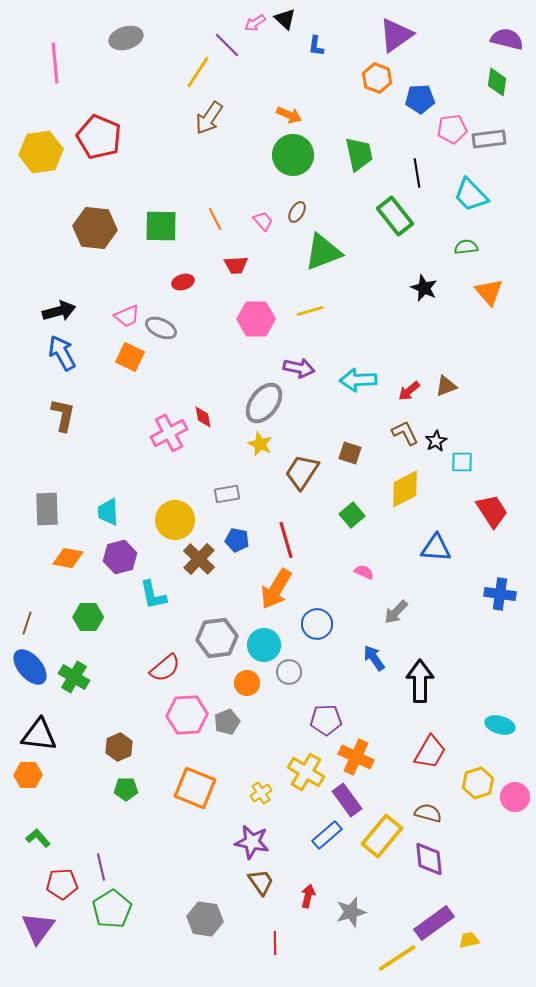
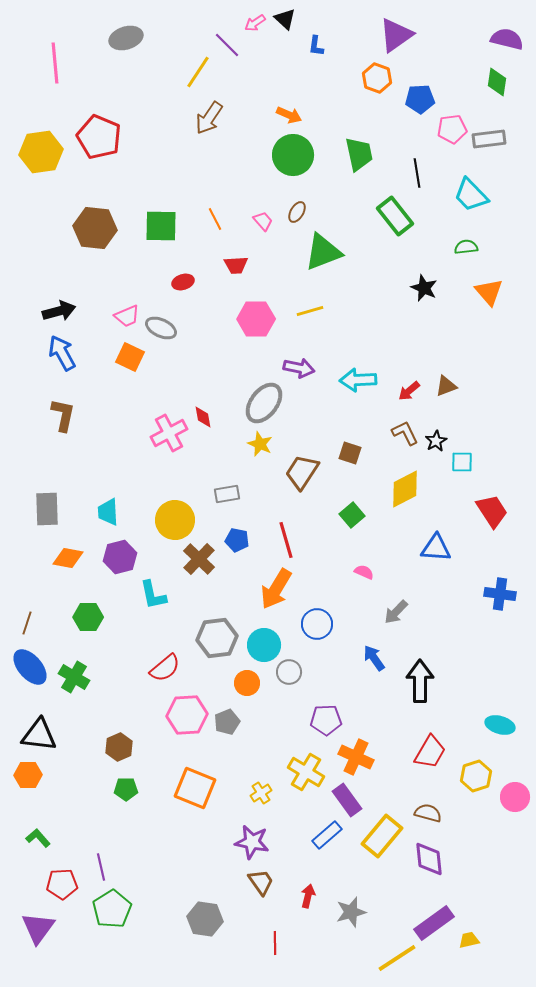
yellow hexagon at (478, 783): moved 2 px left, 7 px up
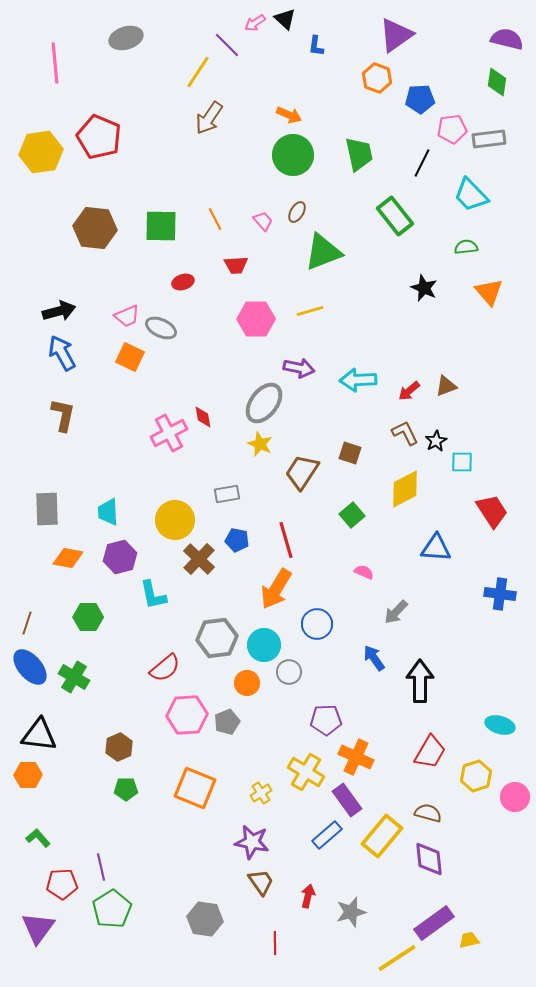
black line at (417, 173): moved 5 px right, 10 px up; rotated 36 degrees clockwise
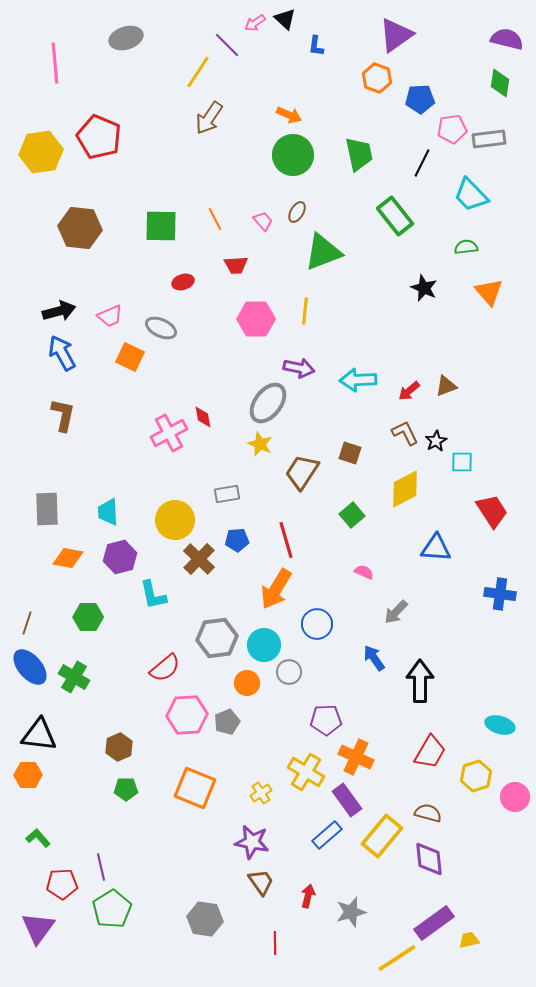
green diamond at (497, 82): moved 3 px right, 1 px down
brown hexagon at (95, 228): moved 15 px left
yellow line at (310, 311): moved 5 px left; rotated 68 degrees counterclockwise
pink trapezoid at (127, 316): moved 17 px left
gray ellipse at (264, 403): moved 4 px right
blue pentagon at (237, 540): rotated 15 degrees counterclockwise
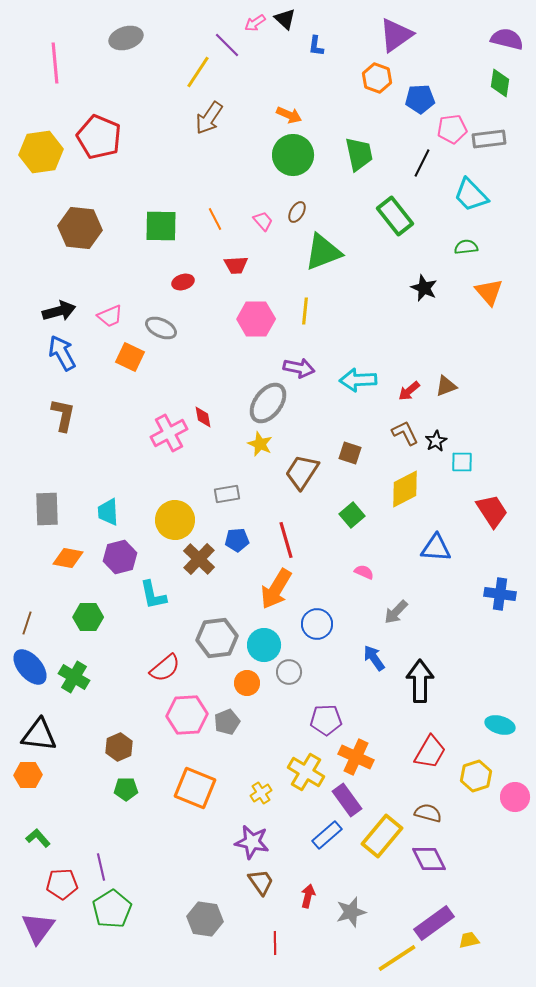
purple diamond at (429, 859): rotated 21 degrees counterclockwise
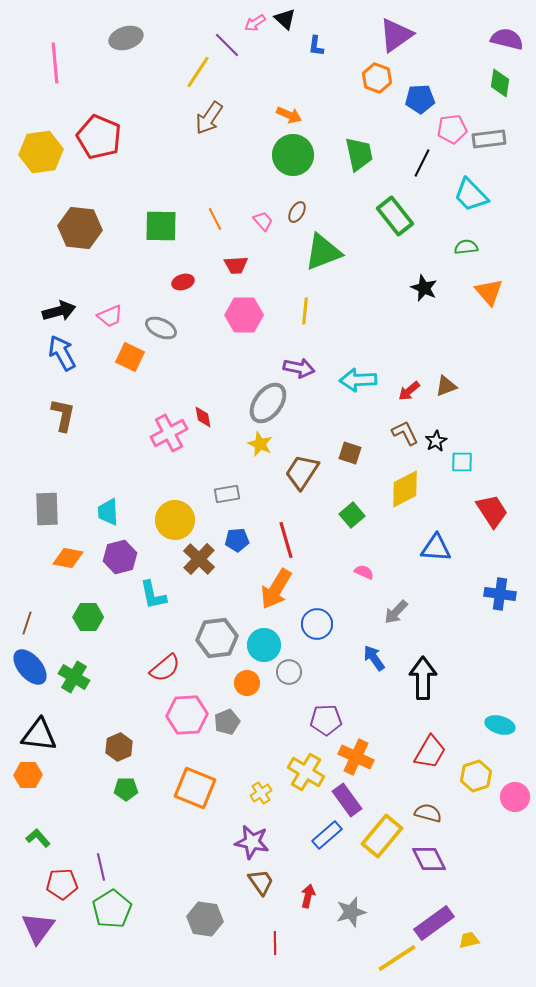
pink hexagon at (256, 319): moved 12 px left, 4 px up
black arrow at (420, 681): moved 3 px right, 3 px up
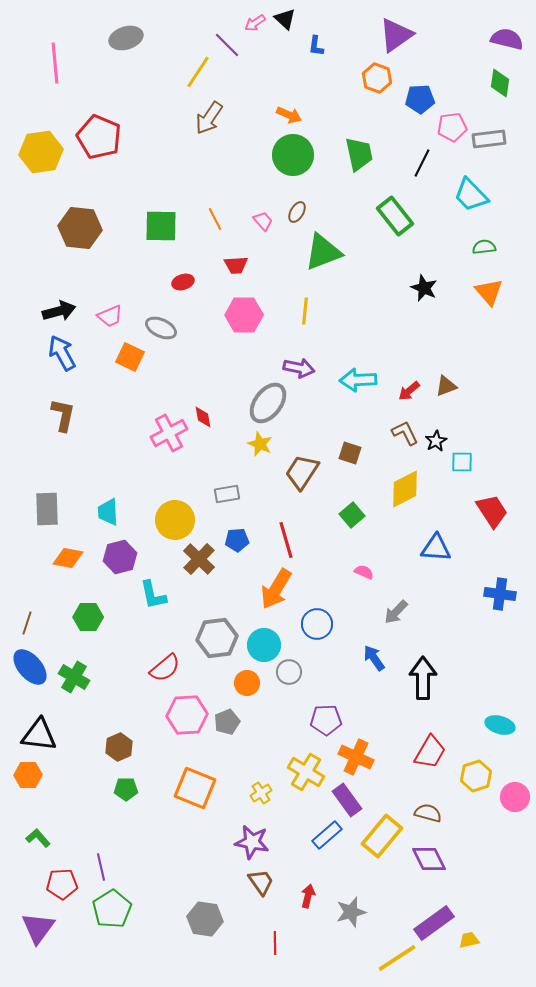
pink pentagon at (452, 129): moved 2 px up
green semicircle at (466, 247): moved 18 px right
